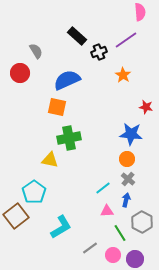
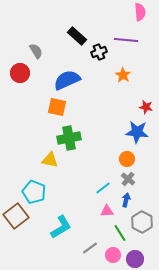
purple line: rotated 40 degrees clockwise
blue star: moved 6 px right, 2 px up
cyan pentagon: rotated 15 degrees counterclockwise
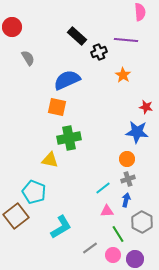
gray semicircle: moved 8 px left, 7 px down
red circle: moved 8 px left, 46 px up
gray cross: rotated 32 degrees clockwise
green line: moved 2 px left, 1 px down
